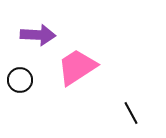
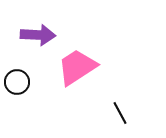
black circle: moved 3 px left, 2 px down
black line: moved 11 px left
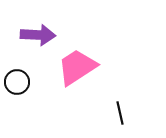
black line: rotated 15 degrees clockwise
